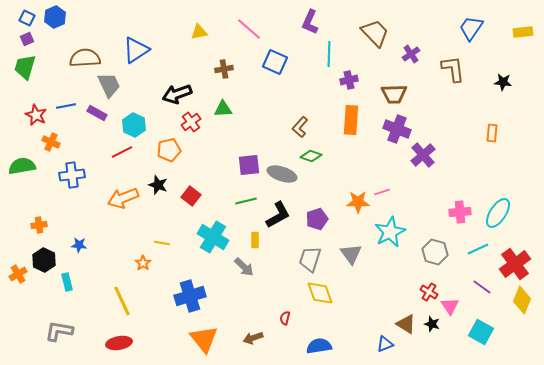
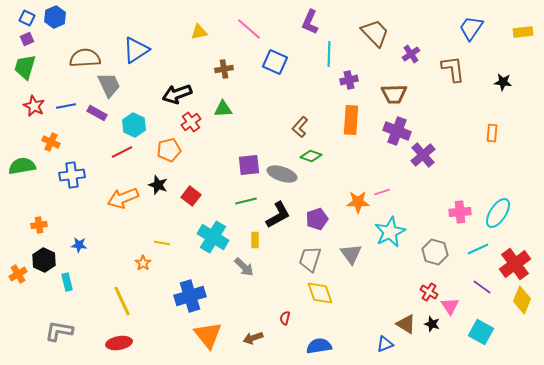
red star at (36, 115): moved 2 px left, 9 px up
purple cross at (397, 129): moved 2 px down
orange triangle at (204, 339): moved 4 px right, 4 px up
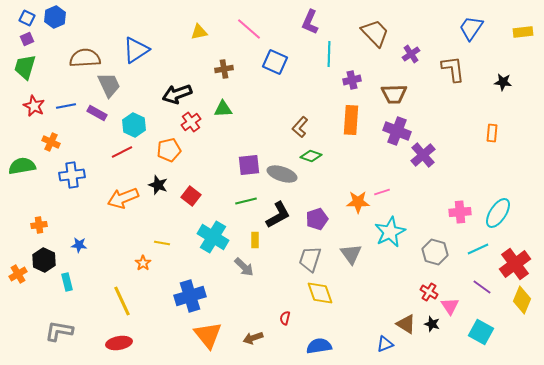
purple cross at (349, 80): moved 3 px right
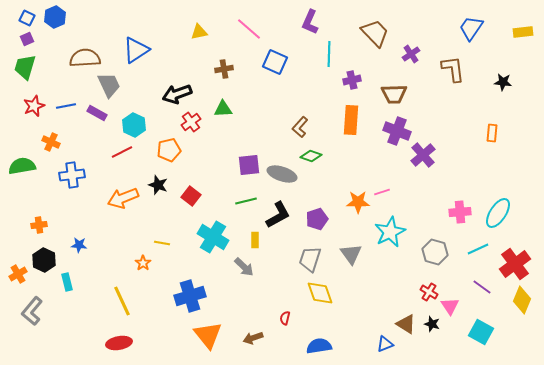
red star at (34, 106): rotated 25 degrees clockwise
gray L-shape at (59, 331): moved 27 px left, 20 px up; rotated 60 degrees counterclockwise
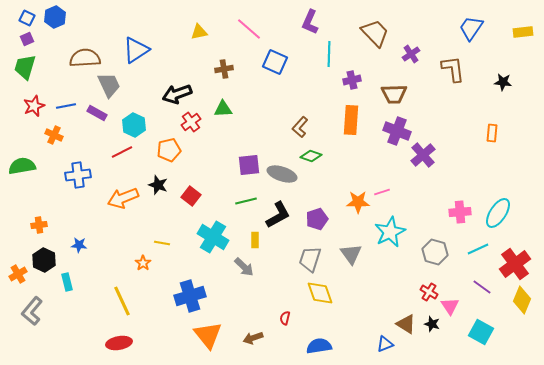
orange cross at (51, 142): moved 3 px right, 7 px up
blue cross at (72, 175): moved 6 px right
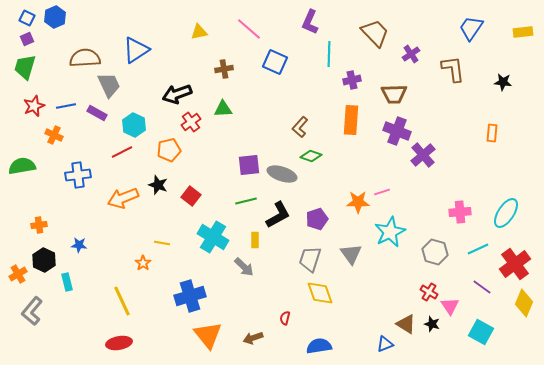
cyan ellipse at (498, 213): moved 8 px right
yellow diamond at (522, 300): moved 2 px right, 3 px down
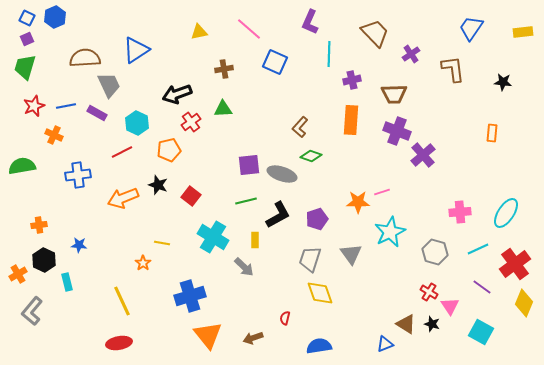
cyan hexagon at (134, 125): moved 3 px right, 2 px up
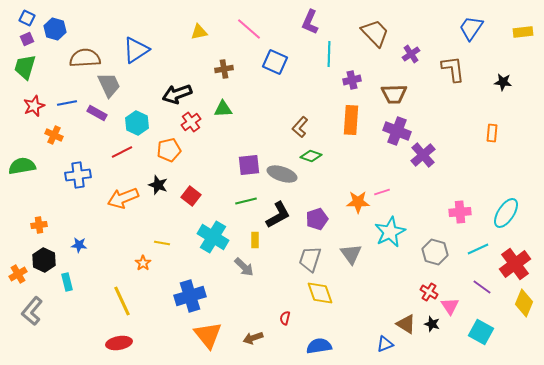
blue hexagon at (55, 17): moved 12 px down; rotated 20 degrees counterclockwise
blue line at (66, 106): moved 1 px right, 3 px up
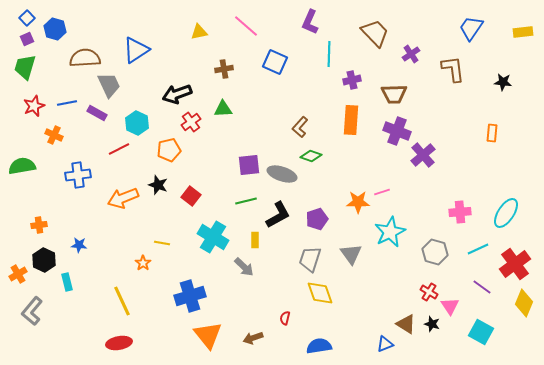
blue square at (27, 18): rotated 21 degrees clockwise
pink line at (249, 29): moved 3 px left, 3 px up
red line at (122, 152): moved 3 px left, 3 px up
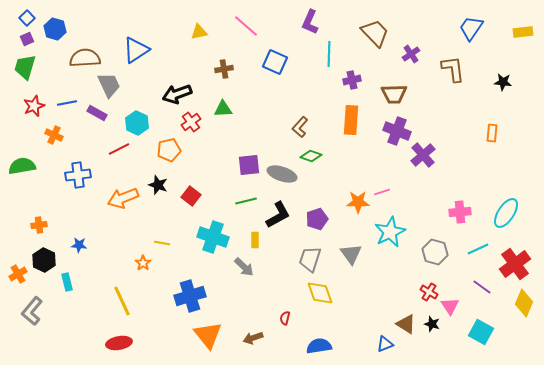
cyan cross at (213, 237): rotated 12 degrees counterclockwise
